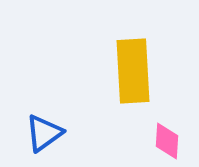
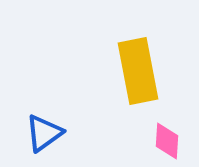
yellow rectangle: moved 5 px right; rotated 8 degrees counterclockwise
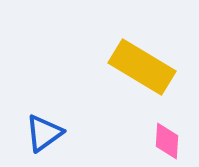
yellow rectangle: moved 4 px right, 4 px up; rotated 48 degrees counterclockwise
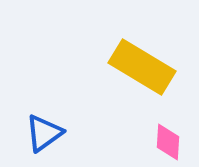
pink diamond: moved 1 px right, 1 px down
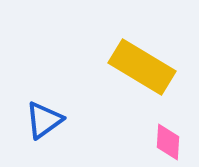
blue triangle: moved 13 px up
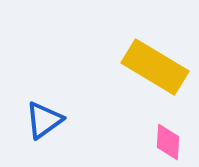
yellow rectangle: moved 13 px right
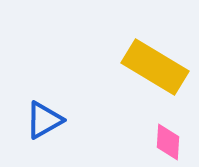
blue triangle: rotated 6 degrees clockwise
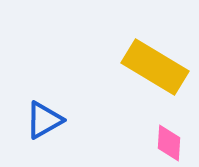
pink diamond: moved 1 px right, 1 px down
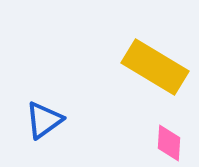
blue triangle: rotated 6 degrees counterclockwise
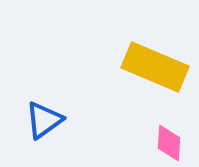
yellow rectangle: rotated 8 degrees counterclockwise
